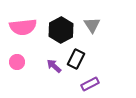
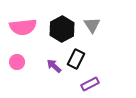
black hexagon: moved 1 px right, 1 px up
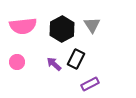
pink semicircle: moved 1 px up
purple arrow: moved 2 px up
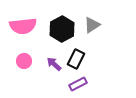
gray triangle: rotated 30 degrees clockwise
pink circle: moved 7 px right, 1 px up
purple rectangle: moved 12 px left
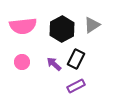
pink circle: moved 2 px left, 1 px down
purple rectangle: moved 2 px left, 2 px down
